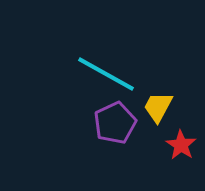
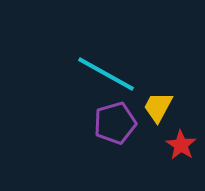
purple pentagon: rotated 9 degrees clockwise
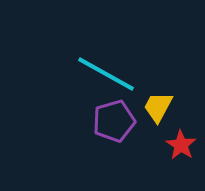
purple pentagon: moved 1 px left, 2 px up
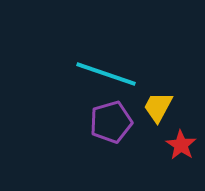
cyan line: rotated 10 degrees counterclockwise
purple pentagon: moved 3 px left, 1 px down
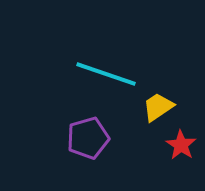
yellow trapezoid: rotated 28 degrees clockwise
purple pentagon: moved 23 px left, 16 px down
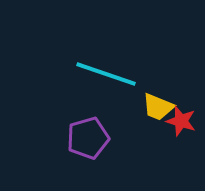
yellow trapezoid: rotated 124 degrees counterclockwise
red star: moved 24 px up; rotated 16 degrees counterclockwise
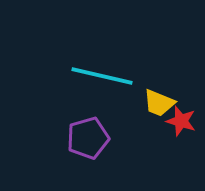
cyan line: moved 4 px left, 2 px down; rotated 6 degrees counterclockwise
yellow trapezoid: moved 1 px right, 4 px up
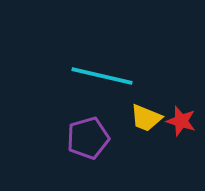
yellow trapezoid: moved 13 px left, 15 px down
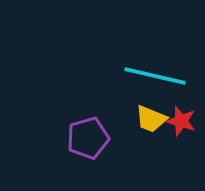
cyan line: moved 53 px right
yellow trapezoid: moved 5 px right, 1 px down
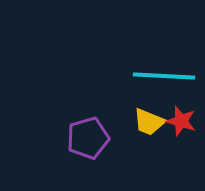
cyan line: moved 9 px right; rotated 10 degrees counterclockwise
yellow trapezoid: moved 2 px left, 3 px down
